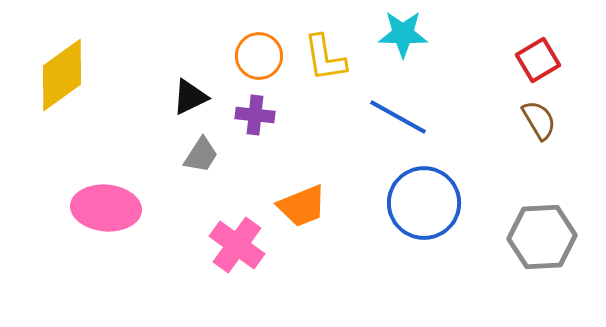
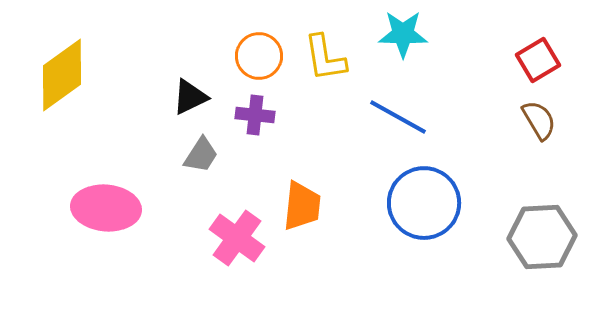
orange trapezoid: rotated 62 degrees counterclockwise
pink cross: moved 7 px up
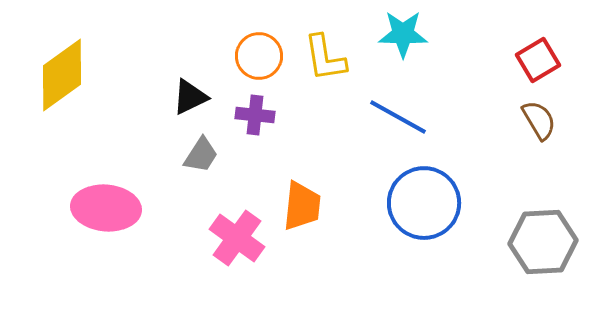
gray hexagon: moved 1 px right, 5 px down
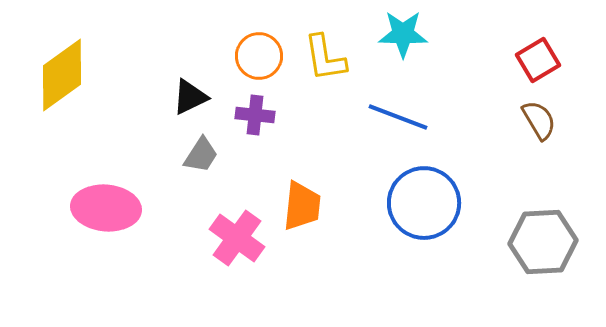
blue line: rotated 8 degrees counterclockwise
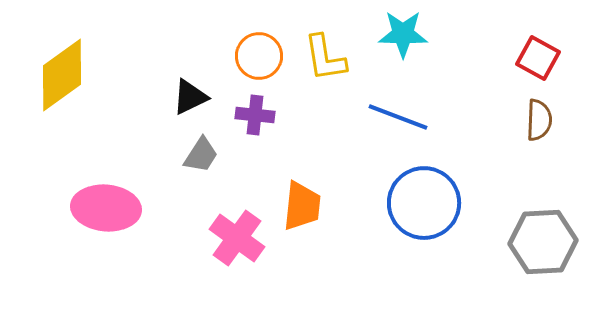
red square: moved 2 px up; rotated 30 degrees counterclockwise
brown semicircle: rotated 33 degrees clockwise
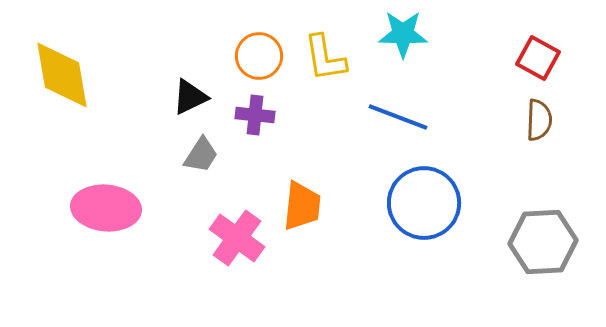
yellow diamond: rotated 64 degrees counterclockwise
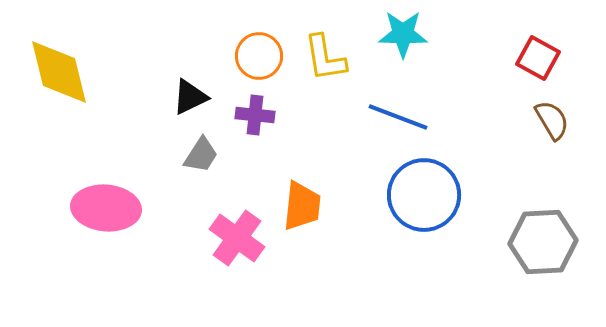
yellow diamond: moved 3 px left, 3 px up; rotated 4 degrees counterclockwise
brown semicircle: moved 13 px right; rotated 33 degrees counterclockwise
blue circle: moved 8 px up
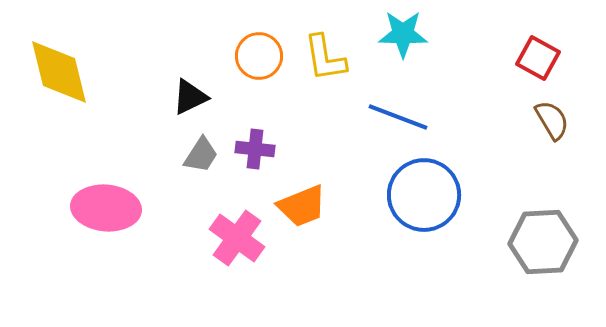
purple cross: moved 34 px down
orange trapezoid: rotated 62 degrees clockwise
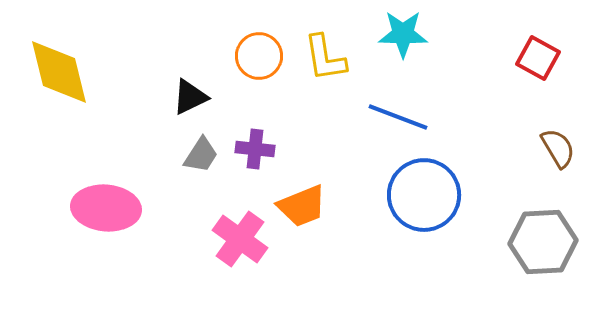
brown semicircle: moved 6 px right, 28 px down
pink cross: moved 3 px right, 1 px down
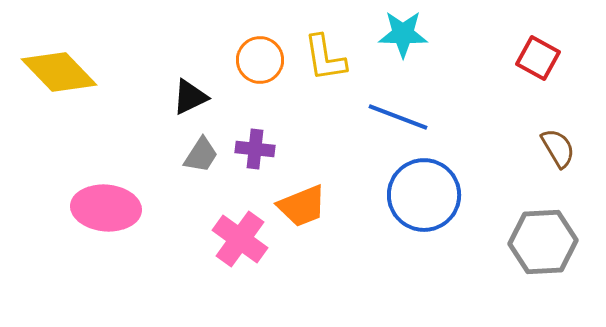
orange circle: moved 1 px right, 4 px down
yellow diamond: rotated 30 degrees counterclockwise
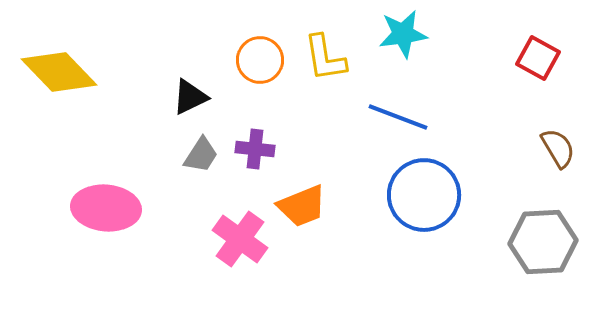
cyan star: rotated 9 degrees counterclockwise
